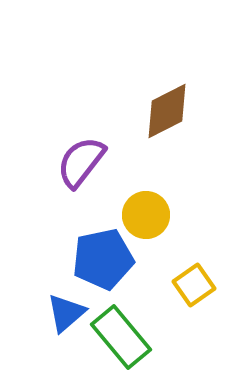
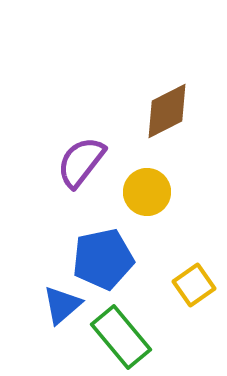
yellow circle: moved 1 px right, 23 px up
blue triangle: moved 4 px left, 8 px up
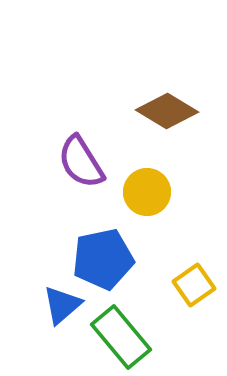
brown diamond: rotated 58 degrees clockwise
purple semicircle: rotated 70 degrees counterclockwise
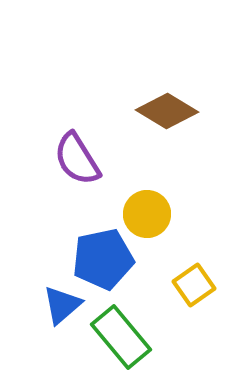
purple semicircle: moved 4 px left, 3 px up
yellow circle: moved 22 px down
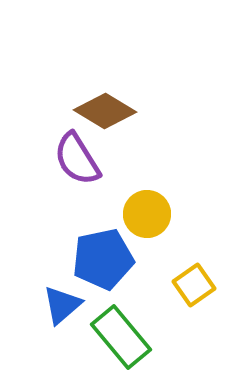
brown diamond: moved 62 px left
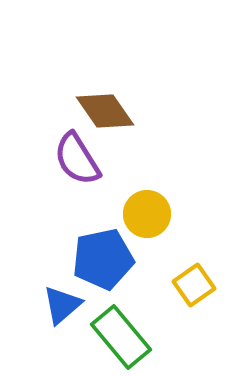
brown diamond: rotated 24 degrees clockwise
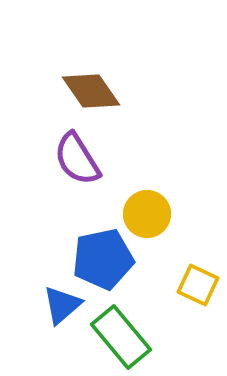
brown diamond: moved 14 px left, 20 px up
yellow square: moved 4 px right; rotated 30 degrees counterclockwise
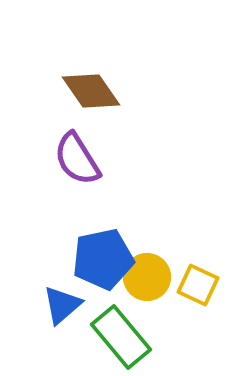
yellow circle: moved 63 px down
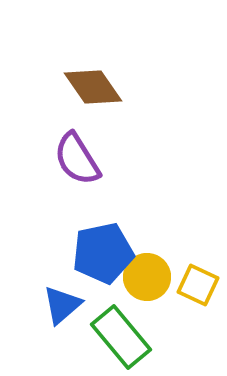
brown diamond: moved 2 px right, 4 px up
blue pentagon: moved 6 px up
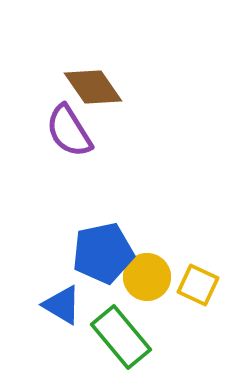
purple semicircle: moved 8 px left, 28 px up
blue triangle: rotated 48 degrees counterclockwise
